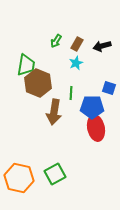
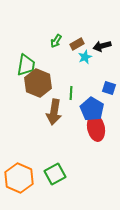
brown rectangle: rotated 32 degrees clockwise
cyan star: moved 9 px right, 6 px up
blue pentagon: moved 2 px down; rotated 30 degrees clockwise
orange hexagon: rotated 12 degrees clockwise
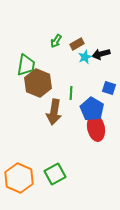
black arrow: moved 1 px left, 8 px down
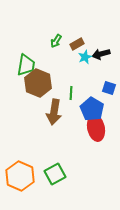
orange hexagon: moved 1 px right, 2 px up
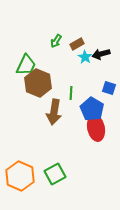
cyan star: rotated 16 degrees counterclockwise
green trapezoid: rotated 15 degrees clockwise
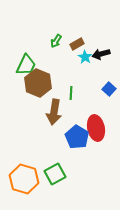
blue square: moved 1 px down; rotated 24 degrees clockwise
blue pentagon: moved 15 px left, 28 px down
orange hexagon: moved 4 px right, 3 px down; rotated 8 degrees counterclockwise
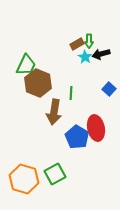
green arrow: moved 33 px right; rotated 32 degrees counterclockwise
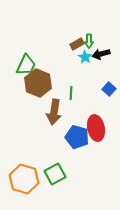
blue pentagon: rotated 15 degrees counterclockwise
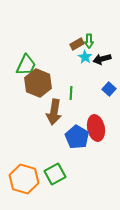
black arrow: moved 1 px right, 5 px down
blue pentagon: rotated 15 degrees clockwise
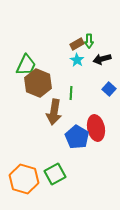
cyan star: moved 8 px left, 3 px down
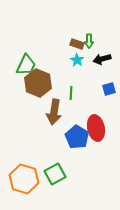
brown rectangle: rotated 48 degrees clockwise
blue square: rotated 32 degrees clockwise
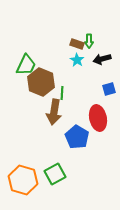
brown hexagon: moved 3 px right, 1 px up
green line: moved 9 px left
red ellipse: moved 2 px right, 10 px up
orange hexagon: moved 1 px left, 1 px down
